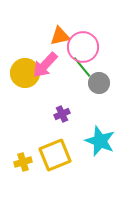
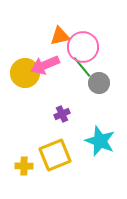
pink arrow: rotated 24 degrees clockwise
yellow cross: moved 1 px right, 4 px down; rotated 18 degrees clockwise
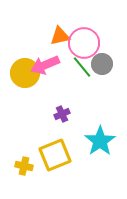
pink circle: moved 1 px right, 4 px up
gray circle: moved 3 px right, 19 px up
cyan star: rotated 16 degrees clockwise
yellow cross: rotated 12 degrees clockwise
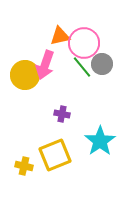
pink arrow: rotated 48 degrees counterclockwise
yellow circle: moved 2 px down
purple cross: rotated 35 degrees clockwise
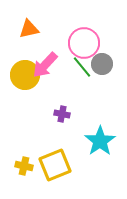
orange triangle: moved 31 px left, 7 px up
pink arrow: rotated 24 degrees clockwise
yellow square: moved 10 px down
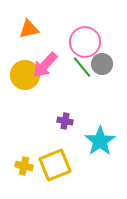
pink circle: moved 1 px right, 1 px up
purple cross: moved 3 px right, 7 px down
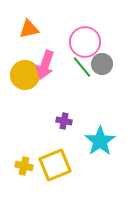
pink arrow: rotated 24 degrees counterclockwise
purple cross: moved 1 px left
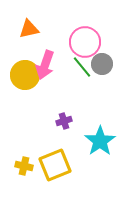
purple cross: rotated 28 degrees counterclockwise
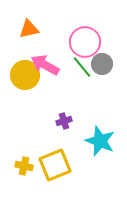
pink arrow: rotated 100 degrees clockwise
cyan star: rotated 16 degrees counterclockwise
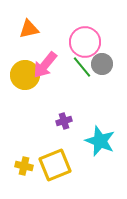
pink arrow: rotated 80 degrees counterclockwise
